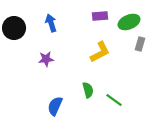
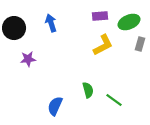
yellow L-shape: moved 3 px right, 7 px up
purple star: moved 18 px left
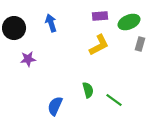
yellow L-shape: moved 4 px left
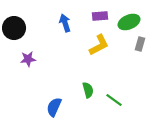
blue arrow: moved 14 px right
blue semicircle: moved 1 px left, 1 px down
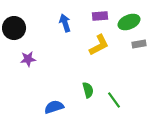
gray rectangle: moved 1 px left; rotated 64 degrees clockwise
green line: rotated 18 degrees clockwise
blue semicircle: rotated 48 degrees clockwise
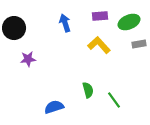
yellow L-shape: rotated 105 degrees counterclockwise
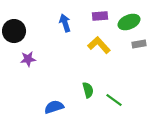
black circle: moved 3 px down
green line: rotated 18 degrees counterclockwise
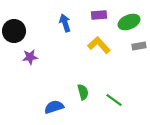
purple rectangle: moved 1 px left, 1 px up
gray rectangle: moved 2 px down
purple star: moved 2 px right, 2 px up
green semicircle: moved 5 px left, 2 px down
